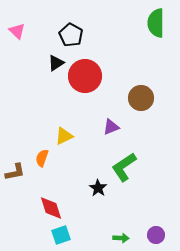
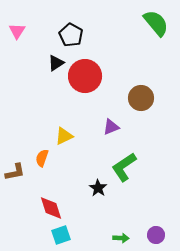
green semicircle: rotated 140 degrees clockwise
pink triangle: rotated 18 degrees clockwise
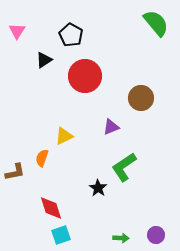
black triangle: moved 12 px left, 3 px up
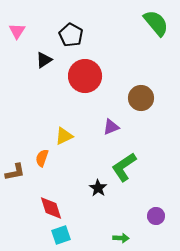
purple circle: moved 19 px up
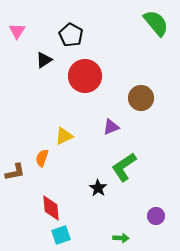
red diamond: rotated 12 degrees clockwise
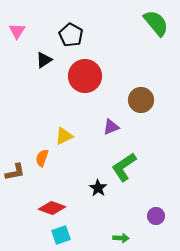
brown circle: moved 2 px down
red diamond: moved 1 px right; rotated 64 degrees counterclockwise
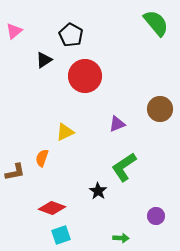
pink triangle: moved 3 px left; rotated 18 degrees clockwise
brown circle: moved 19 px right, 9 px down
purple triangle: moved 6 px right, 3 px up
yellow triangle: moved 1 px right, 4 px up
black star: moved 3 px down
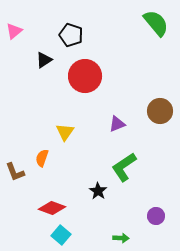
black pentagon: rotated 10 degrees counterclockwise
brown circle: moved 2 px down
yellow triangle: rotated 30 degrees counterclockwise
brown L-shape: rotated 80 degrees clockwise
cyan square: rotated 30 degrees counterclockwise
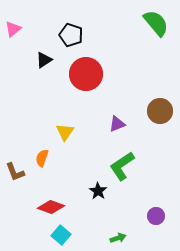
pink triangle: moved 1 px left, 2 px up
red circle: moved 1 px right, 2 px up
green L-shape: moved 2 px left, 1 px up
red diamond: moved 1 px left, 1 px up
green arrow: moved 3 px left; rotated 21 degrees counterclockwise
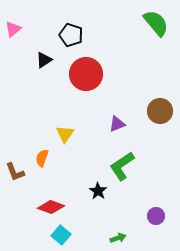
yellow triangle: moved 2 px down
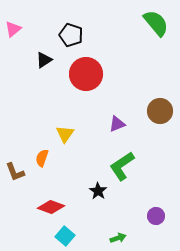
cyan square: moved 4 px right, 1 px down
